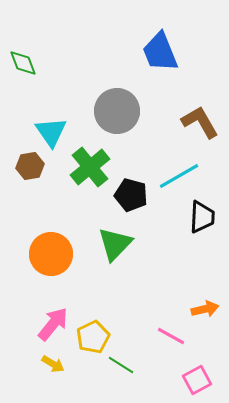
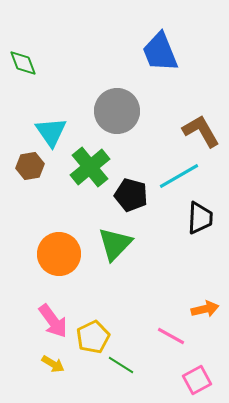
brown L-shape: moved 1 px right, 9 px down
black trapezoid: moved 2 px left, 1 px down
orange circle: moved 8 px right
pink arrow: moved 3 px up; rotated 105 degrees clockwise
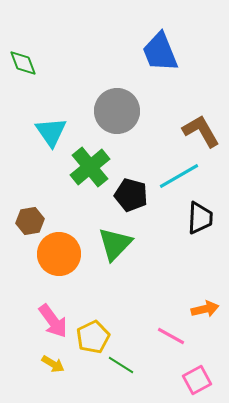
brown hexagon: moved 55 px down
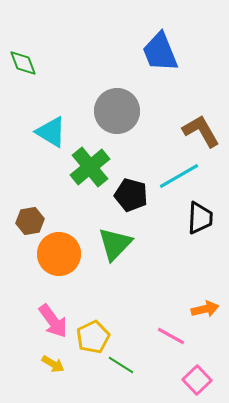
cyan triangle: rotated 24 degrees counterclockwise
pink square: rotated 16 degrees counterclockwise
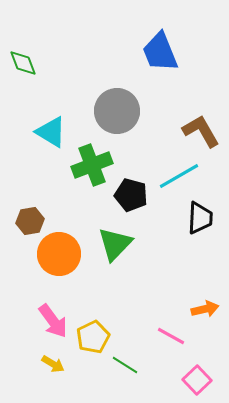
green cross: moved 2 px right, 2 px up; rotated 18 degrees clockwise
green line: moved 4 px right
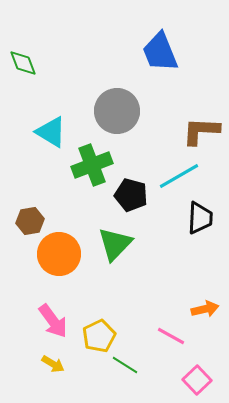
brown L-shape: rotated 57 degrees counterclockwise
yellow pentagon: moved 6 px right, 1 px up
